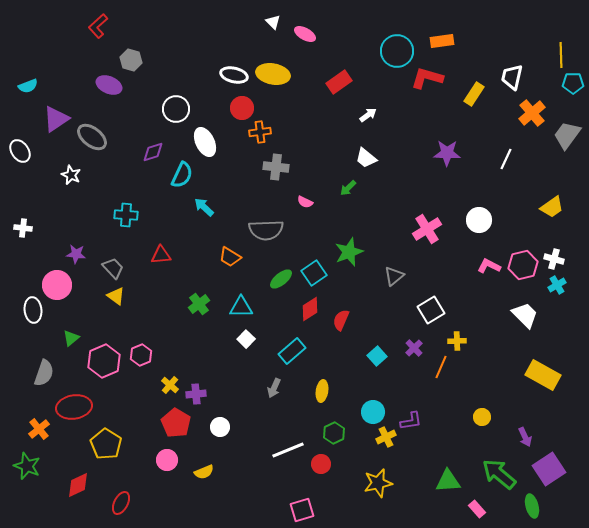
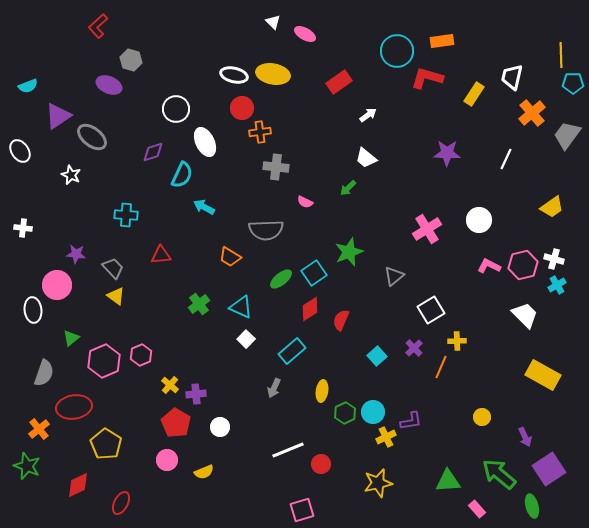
purple triangle at (56, 119): moved 2 px right, 3 px up
cyan arrow at (204, 207): rotated 15 degrees counterclockwise
cyan triangle at (241, 307): rotated 25 degrees clockwise
green hexagon at (334, 433): moved 11 px right, 20 px up
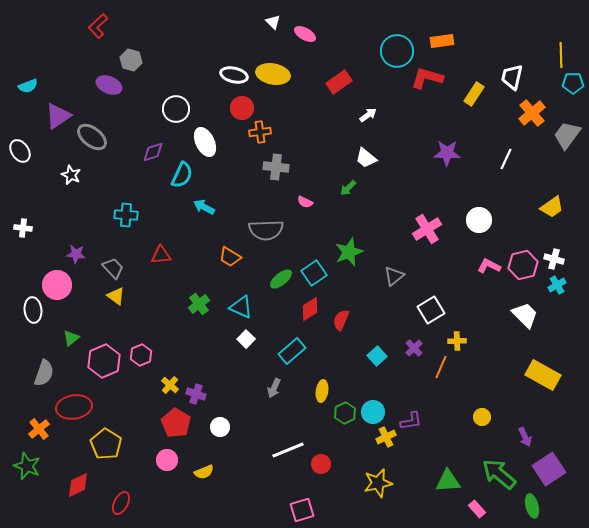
purple cross at (196, 394): rotated 24 degrees clockwise
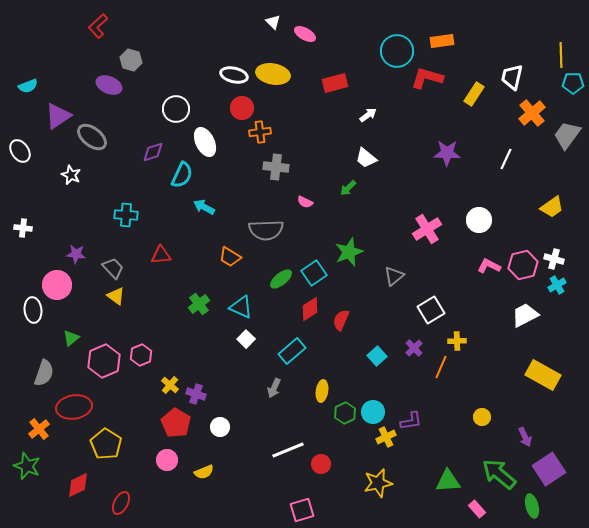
red rectangle at (339, 82): moved 4 px left, 1 px down; rotated 20 degrees clockwise
white trapezoid at (525, 315): rotated 72 degrees counterclockwise
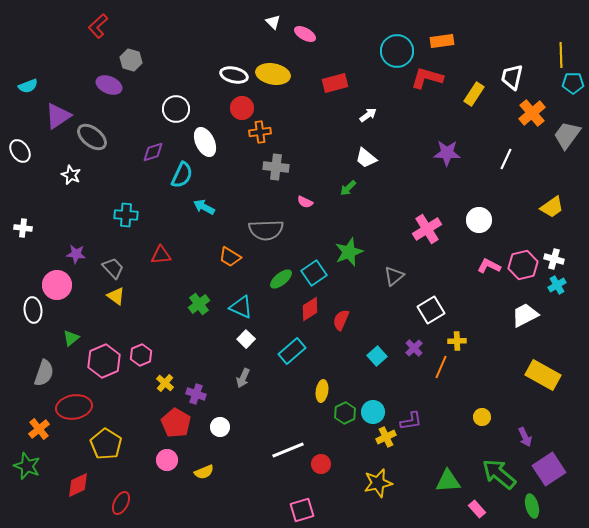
yellow cross at (170, 385): moved 5 px left, 2 px up
gray arrow at (274, 388): moved 31 px left, 10 px up
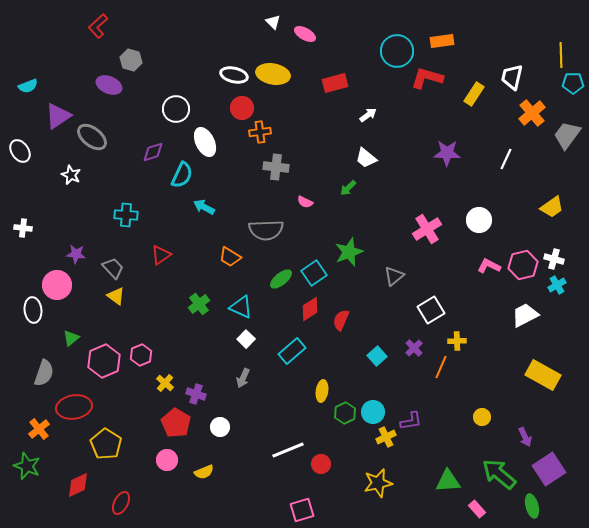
red triangle at (161, 255): rotated 30 degrees counterclockwise
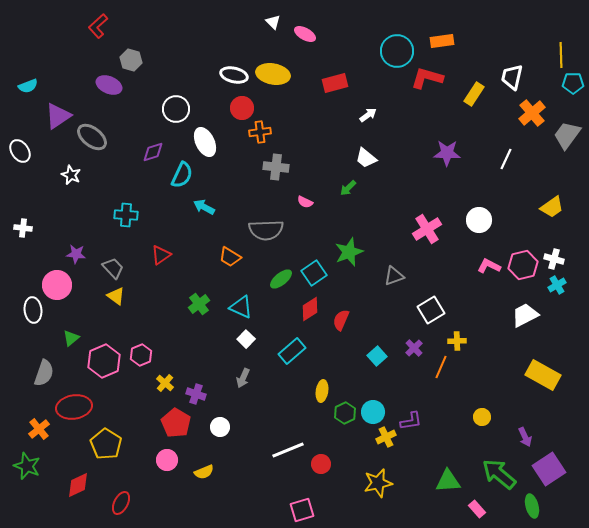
gray triangle at (394, 276): rotated 20 degrees clockwise
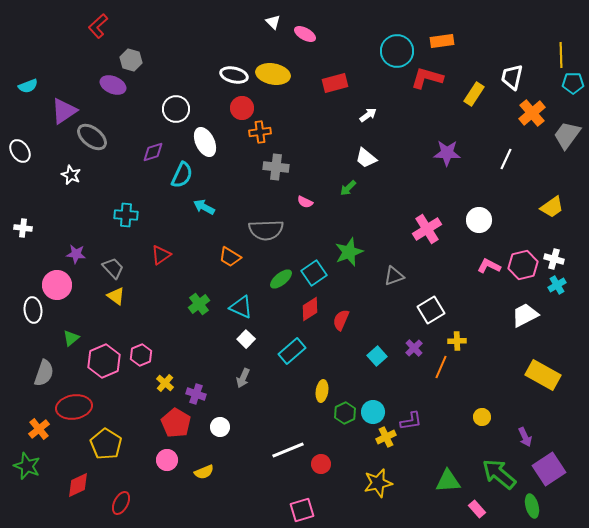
purple ellipse at (109, 85): moved 4 px right
purple triangle at (58, 116): moved 6 px right, 5 px up
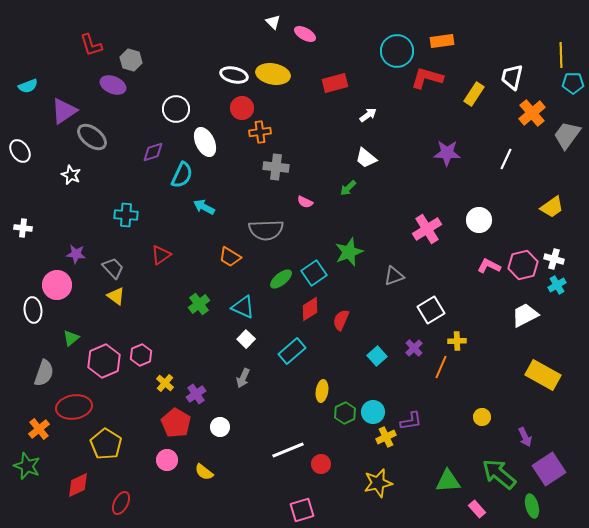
red L-shape at (98, 26): moved 7 px left, 19 px down; rotated 65 degrees counterclockwise
cyan triangle at (241, 307): moved 2 px right
purple cross at (196, 394): rotated 36 degrees clockwise
yellow semicircle at (204, 472): rotated 60 degrees clockwise
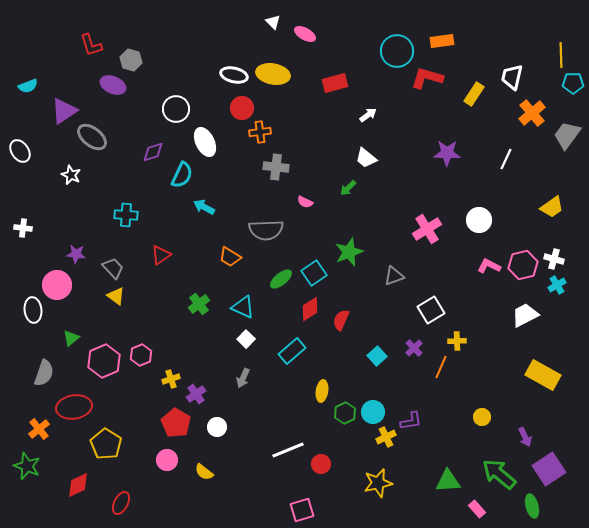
yellow cross at (165, 383): moved 6 px right, 4 px up; rotated 30 degrees clockwise
white circle at (220, 427): moved 3 px left
